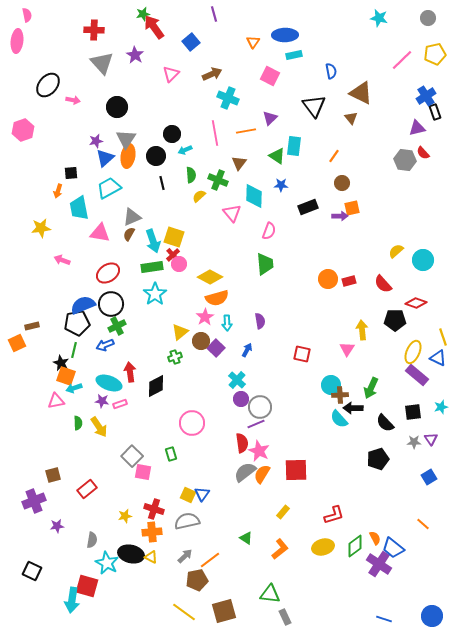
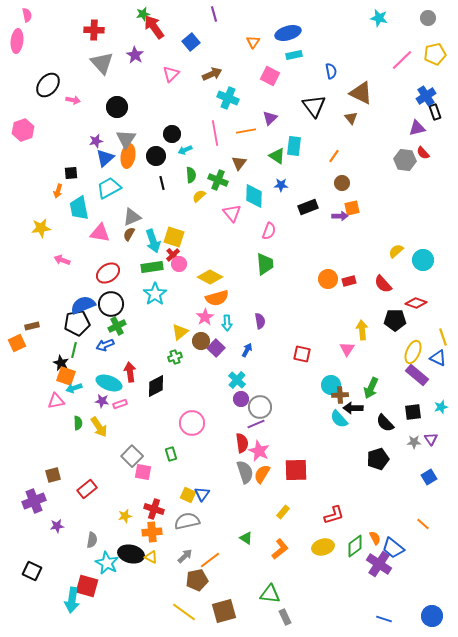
blue ellipse at (285, 35): moved 3 px right, 2 px up; rotated 15 degrees counterclockwise
gray semicircle at (245, 472): rotated 110 degrees clockwise
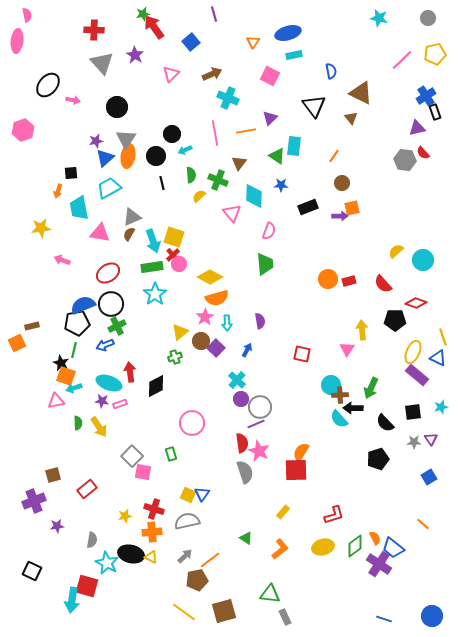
orange semicircle at (262, 474): moved 39 px right, 22 px up
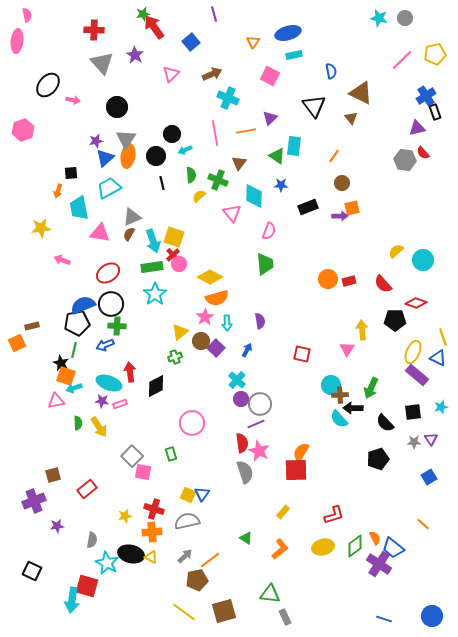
gray circle at (428, 18): moved 23 px left
green cross at (117, 326): rotated 30 degrees clockwise
gray circle at (260, 407): moved 3 px up
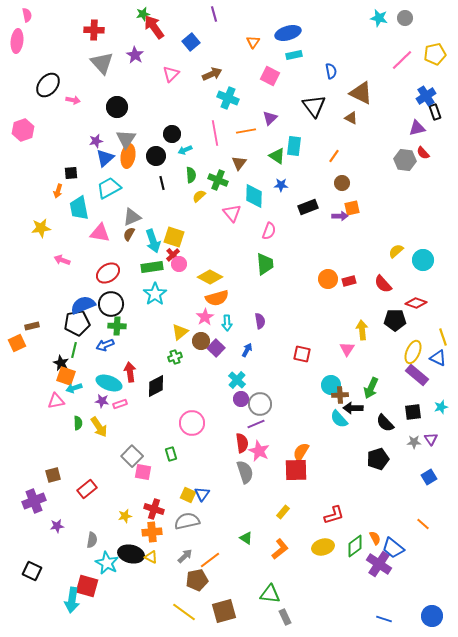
brown triangle at (351, 118): rotated 24 degrees counterclockwise
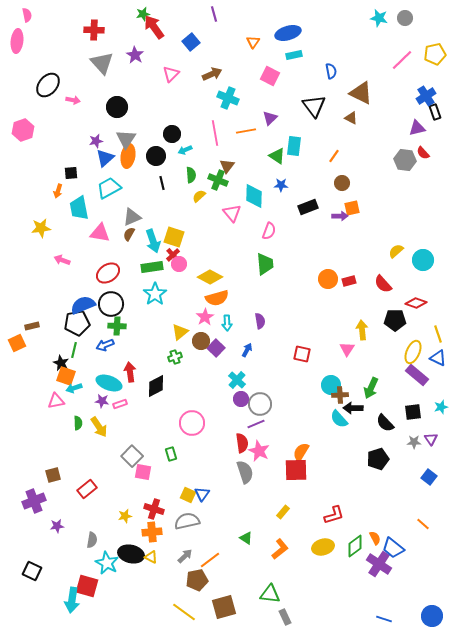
brown triangle at (239, 163): moved 12 px left, 3 px down
yellow line at (443, 337): moved 5 px left, 3 px up
blue square at (429, 477): rotated 21 degrees counterclockwise
brown square at (224, 611): moved 4 px up
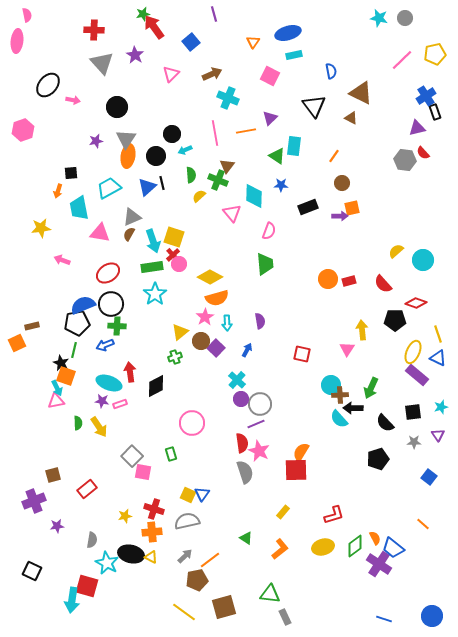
blue triangle at (105, 158): moved 42 px right, 29 px down
cyan arrow at (74, 388): moved 17 px left; rotated 98 degrees counterclockwise
purple triangle at (431, 439): moved 7 px right, 4 px up
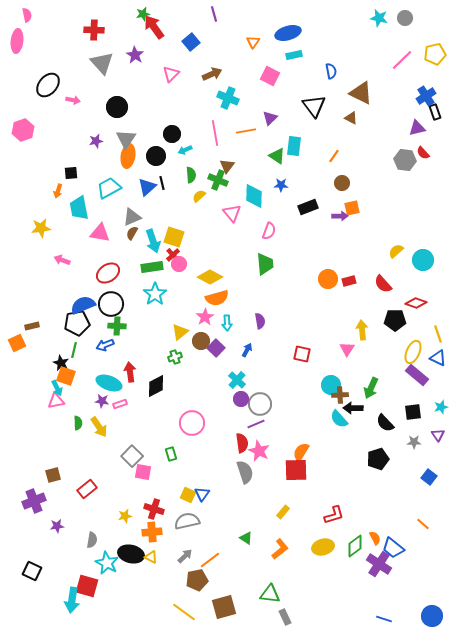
brown semicircle at (129, 234): moved 3 px right, 1 px up
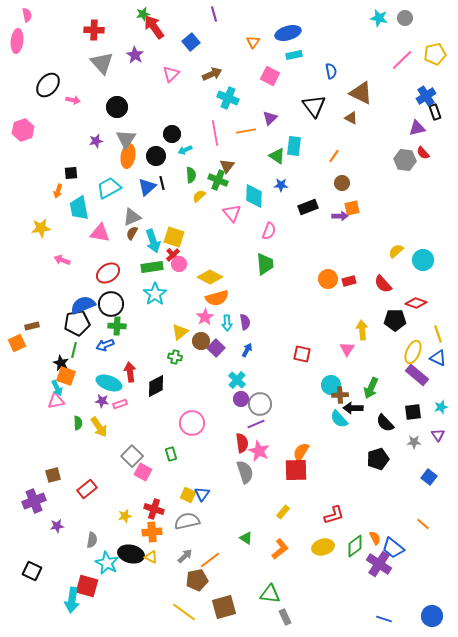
purple semicircle at (260, 321): moved 15 px left, 1 px down
green cross at (175, 357): rotated 32 degrees clockwise
pink square at (143, 472): rotated 18 degrees clockwise
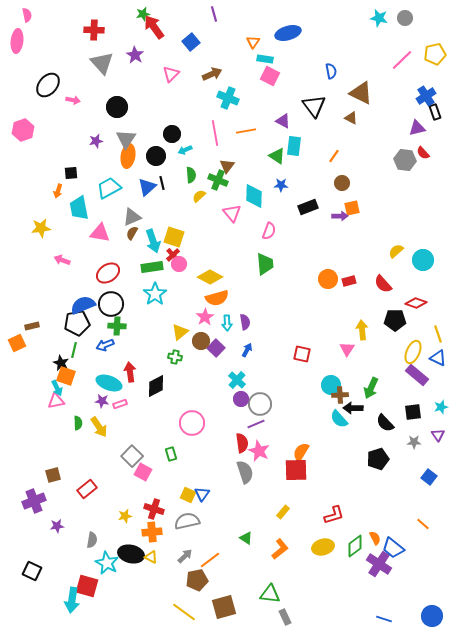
cyan rectangle at (294, 55): moved 29 px left, 4 px down; rotated 21 degrees clockwise
purple triangle at (270, 118): moved 13 px right, 3 px down; rotated 49 degrees counterclockwise
